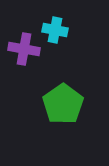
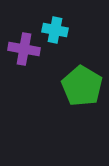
green pentagon: moved 19 px right, 18 px up; rotated 6 degrees counterclockwise
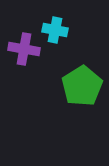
green pentagon: rotated 9 degrees clockwise
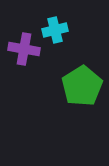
cyan cross: rotated 25 degrees counterclockwise
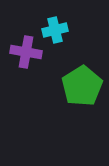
purple cross: moved 2 px right, 3 px down
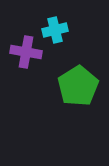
green pentagon: moved 4 px left
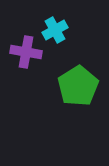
cyan cross: rotated 15 degrees counterclockwise
